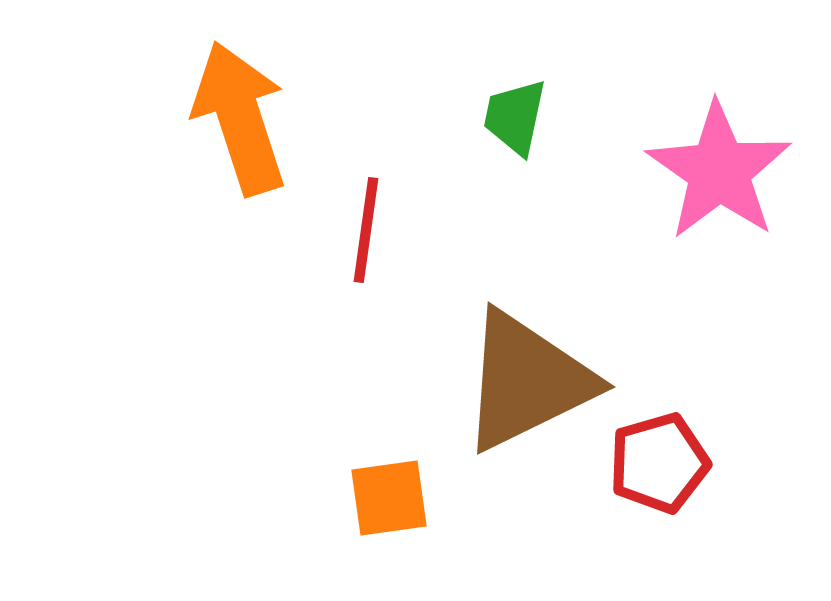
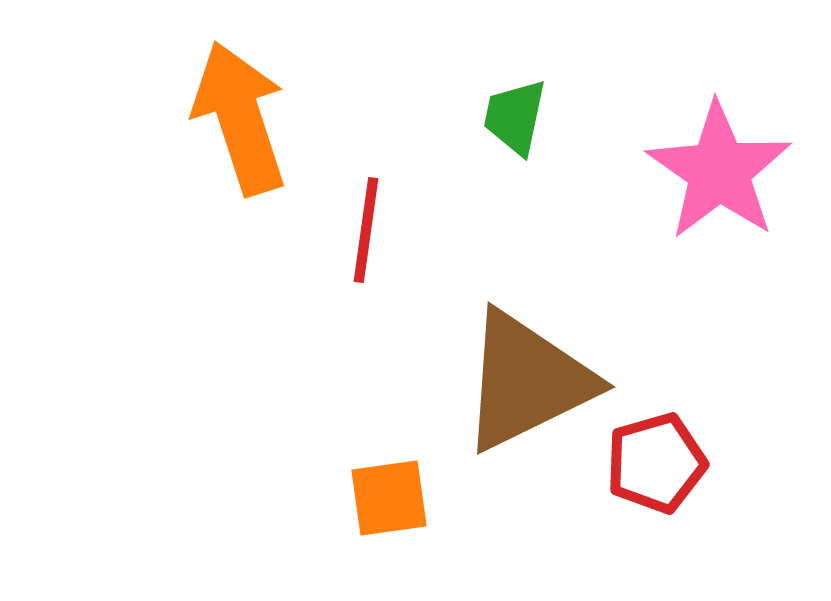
red pentagon: moved 3 px left
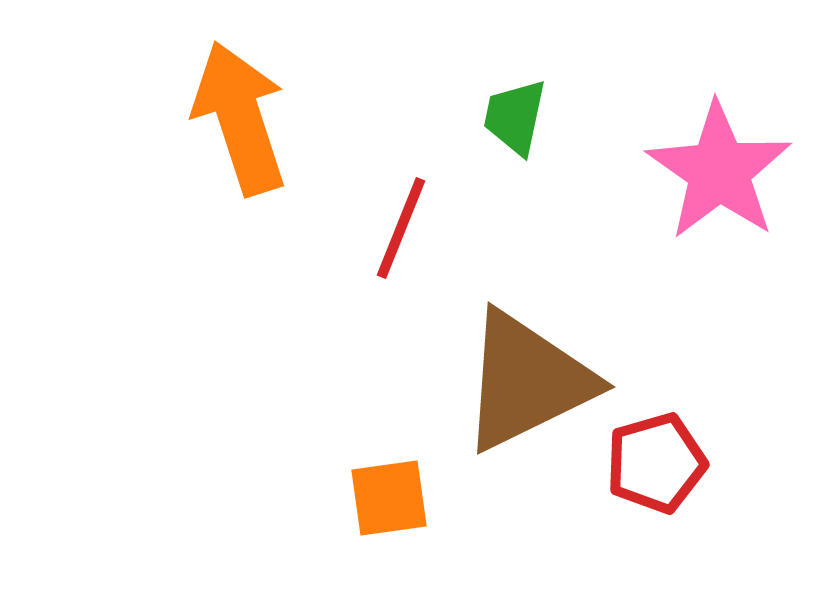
red line: moved 35 px right, 2 px up; rotated 14 degrees clockwise
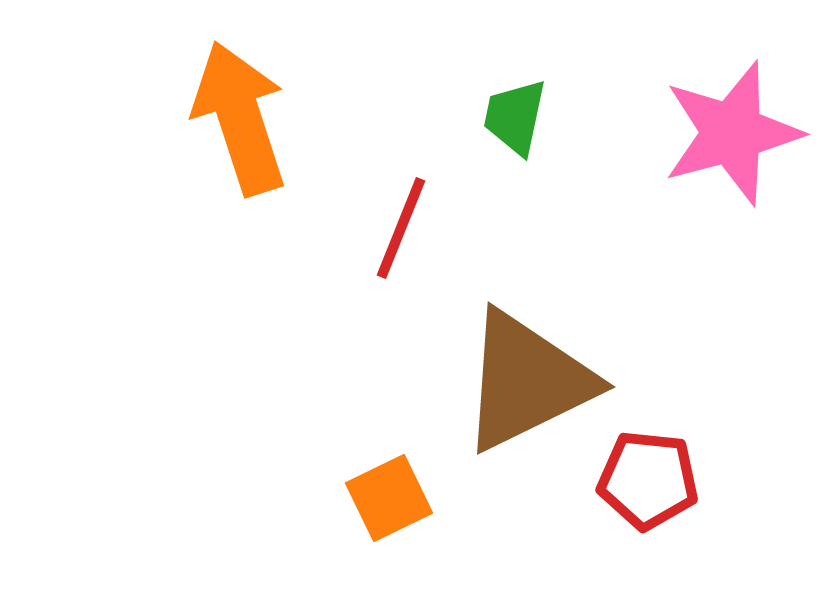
pink star: moved 13 px right, 38 px up; rotated 22 degrees clockwise
red pentagon: moved 8 px left, 17 px down; rotated 22 degrees clockwise
orange square: rotated 18 degrees counterclockwise
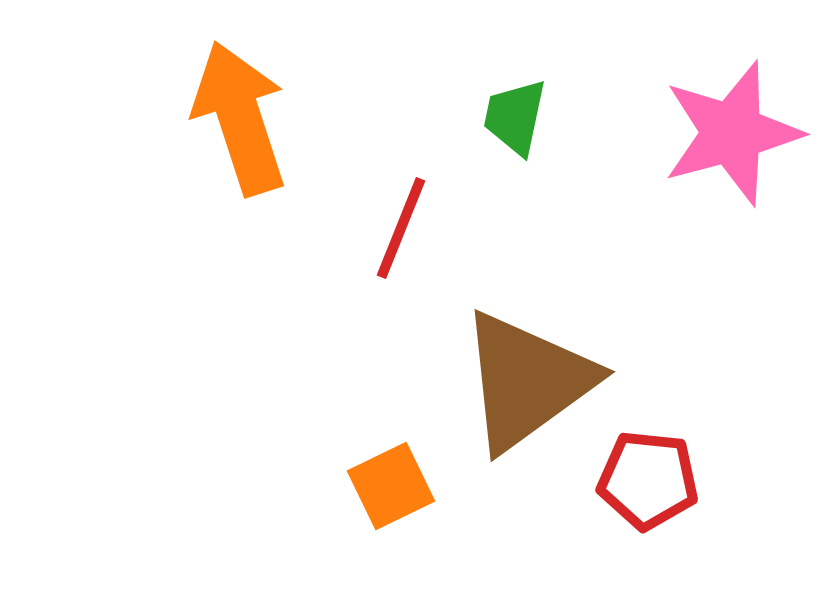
brown triangle: rotated 10 degrees counterclockwise
orange square: moved 2 px right, 12 px up
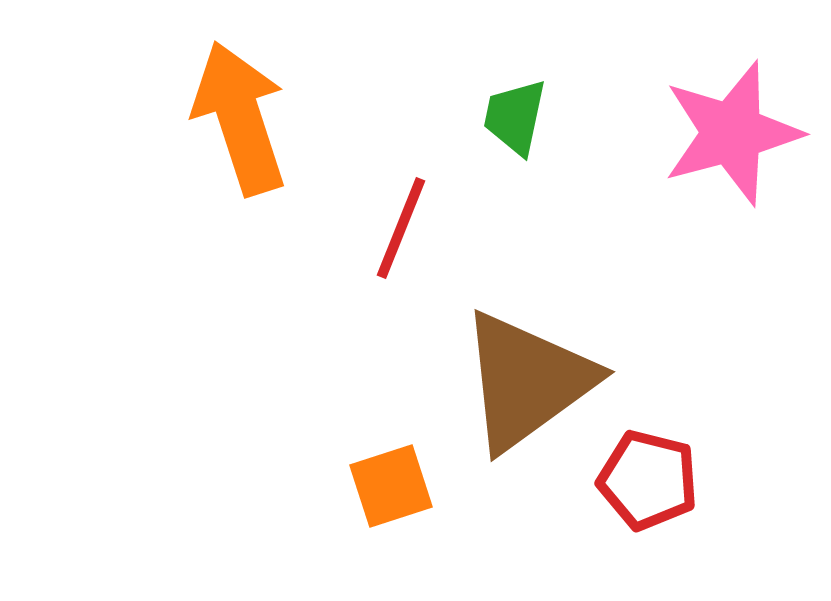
red pentagon: rotated 8 degrees clockwise
orange square: rotated 8 degrees clockwise
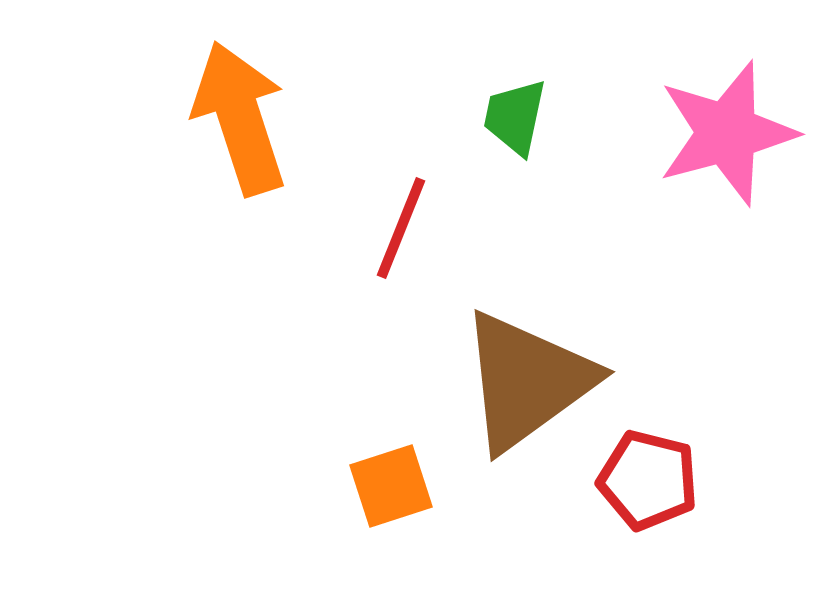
pink star: moved 5 px left
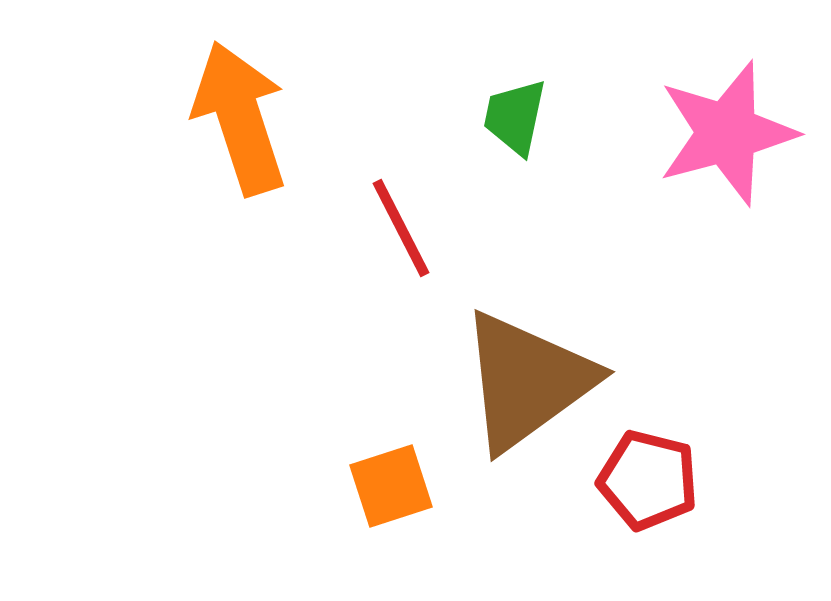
red line: rotated 49 degrees counterclockwise
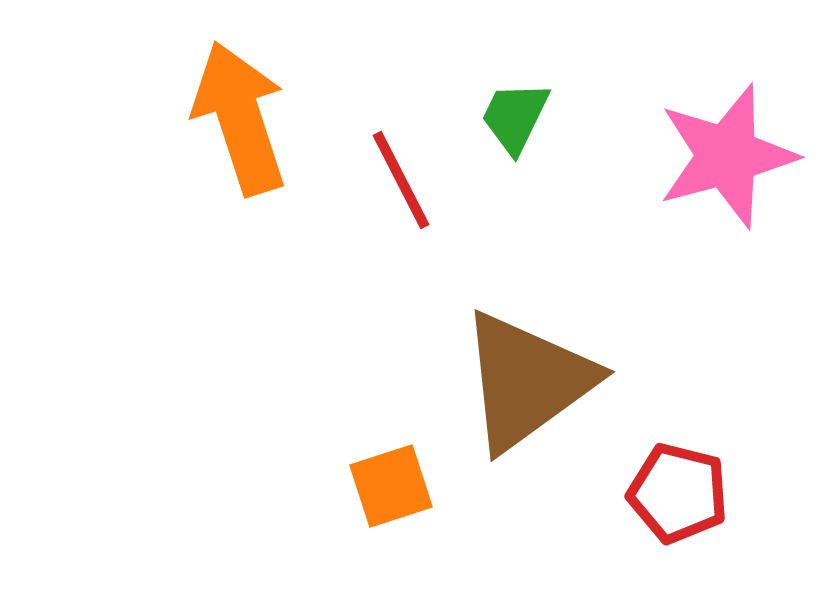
green trapezoid: rotated 14 degrees clockwise
pink star: moved 23 px down
red line: moved 48 px up
red pentagon: moved 30 px right, 13 px down
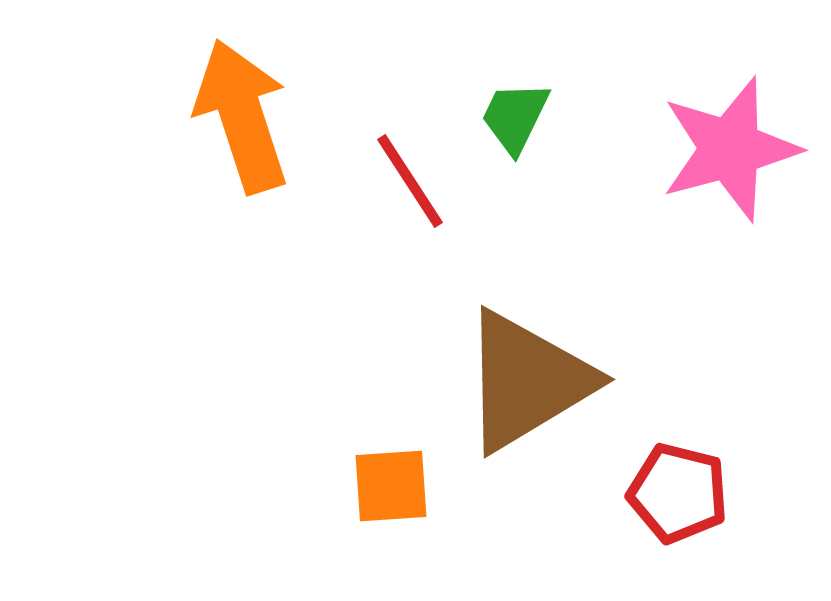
orange arrow: moved 2 px right, 2 px up
pink star: moved 3 px right, 7 px up
red line: moved 9 px right, 1 px down; rotated 6 degrees counterclockwise
brown triangle: rotated 5 degrees clockwise
orange square: rotated 14 degrees clockwise
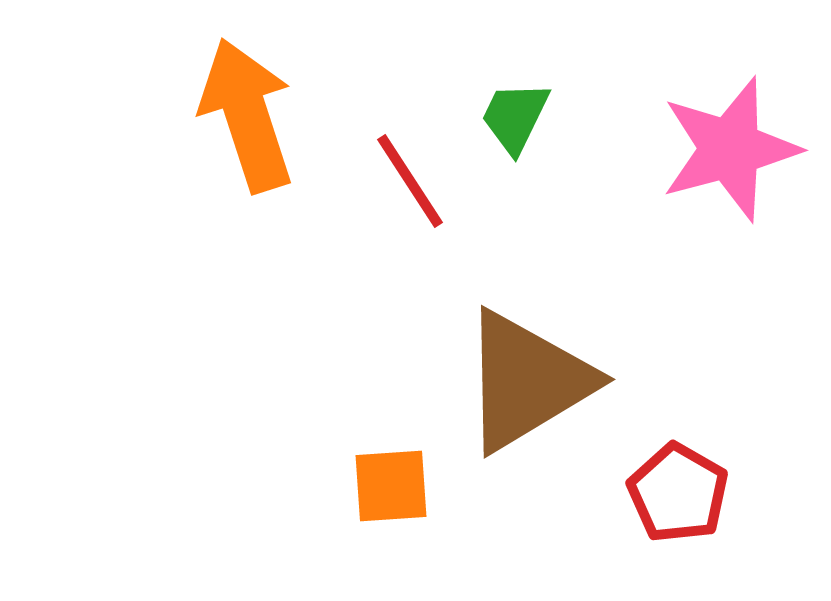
orange arrow: moved 5 px right, 1 px up
red pentagon: rotated 16 degrees clockwise
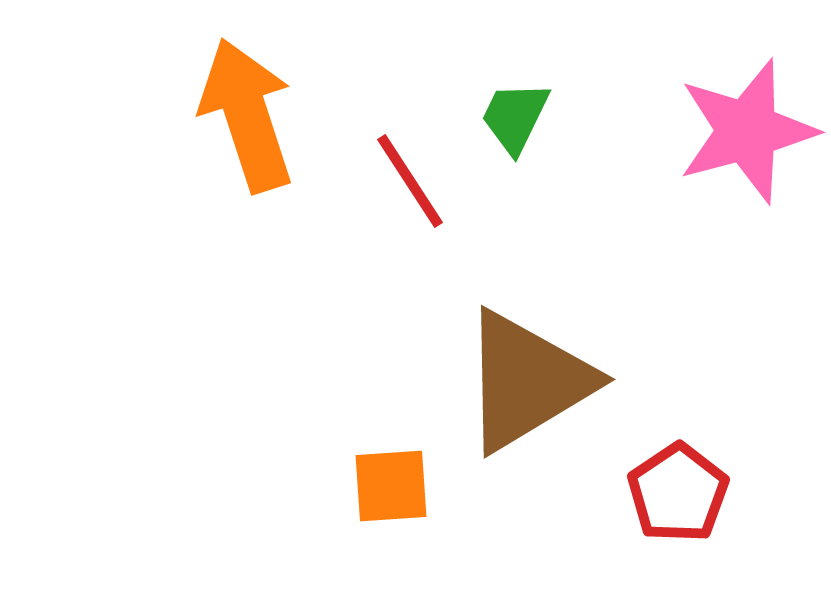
pink star: moved 17 px right, 18 px up
red pentagon: rotated 8 degrees clockwise
